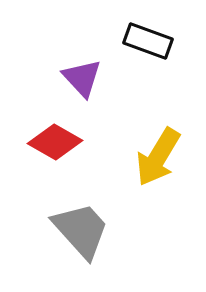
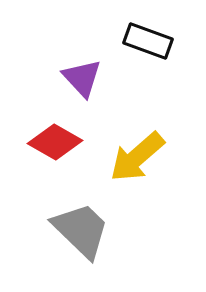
yellow arrow: moved 21 px left; rotated 18 degrees clockwise
gray trapezoid: rotated 4 degrees counterclockwise
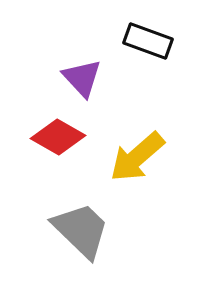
red diamond: moved 3 px right, 5 px up
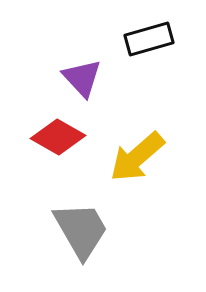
black rectangle: moved 1 px right, 2 px up; rotated 36 degrees counterclockwise
gray trapezoid: rotated 16 degrees clockwise
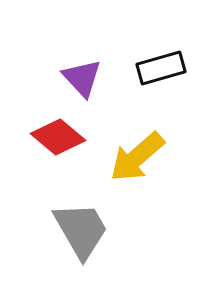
black rectangle: moved 12 px right, 29 px down
red diamond: rotated 10 degrees clockwise
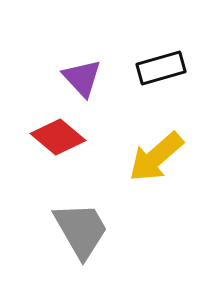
yellow arrow: moved 19 px right
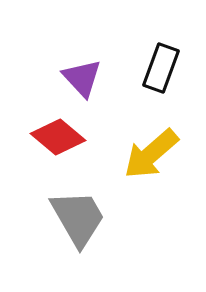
black rectangle: rotated 54 degrees counterclockwise
yellow arrow: moved 5 px left, 3 px up
gray trapezoid: moved 3 px left, 12 px up
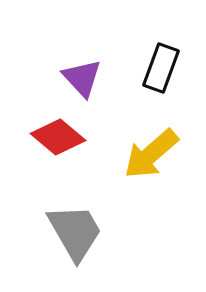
gray trapezoid: moved 3 px left, 14 px down
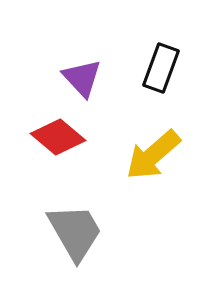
yellow arrow: moved 2 px right, 1 px down
